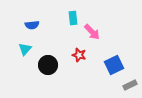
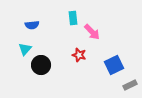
black circle: moved 7 px left
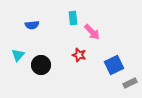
cyan triangle: moved 7 px left, 6 px down
gray rectangle: moved 2 px up
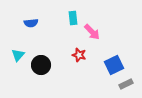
blue semicircle: moved 1 px left, 2 px up
gray rectangle: moved 4 px left, 1 px down
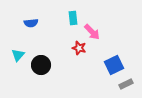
red star: moved 7 px up
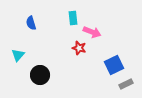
blue semicircle: rotated 80 degrees clockwise
pink arrow: rotated 24 degrees counterclockwise
black circle: moved 1 px left, 10 px down
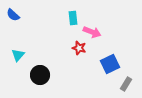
blue semicircle: moved 18 px left, 8 px up; rotated 32 degrees counterclockwise
blue square: moved 4 px left, 1 px up
gray rectangle: rotated 32 degrees counterclockwise
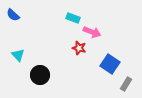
cyan rectangle: rotated 64 degrees counterclockwise
cyan triangle: rotated 24 degrees counterclockwise
blue square: rotated 30 degrees counterclockwise
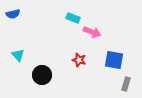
blue semicircle: moved 1 px up; rotated 56 degrees counterclockwise
red star: moved 12 px down
blue square: moved 4 px right, 4 px up; rotated 24 degrees counterclockwise
black circle: moved 2 px right
gray rectangle: rotated 16 degrees counterclockwise
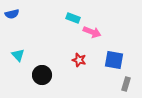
blue semicircle: moved 1 px left
